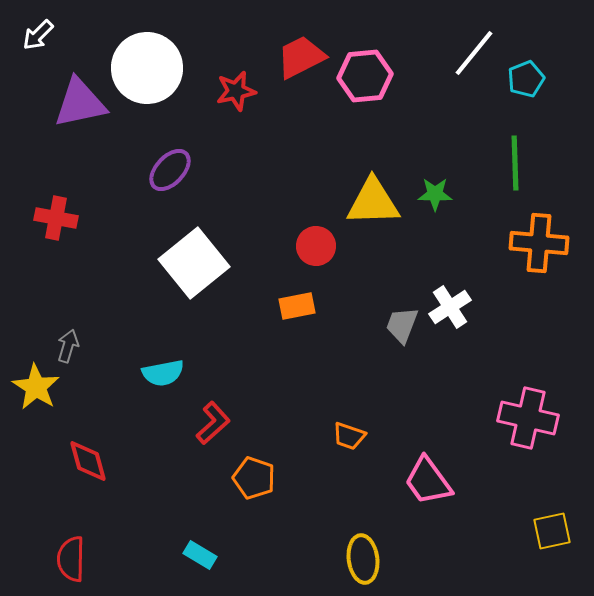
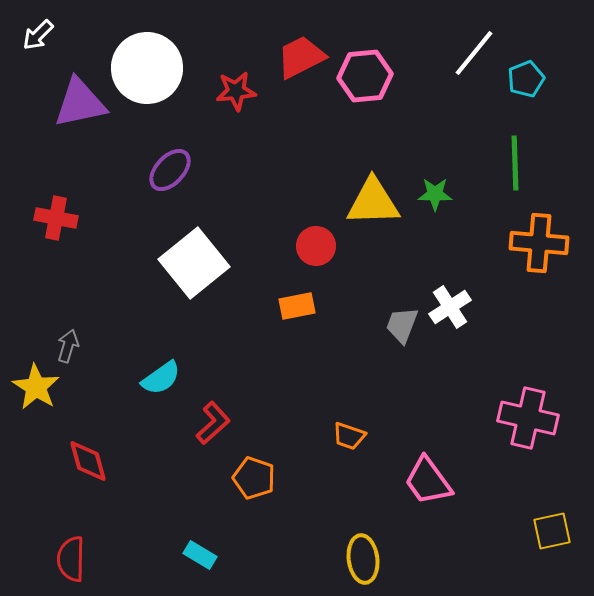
red star: rotated 6 degrees clockwise
cyan semicircle: moved 2 px left, 5 px down; rotated 24 degrees counterclockwise
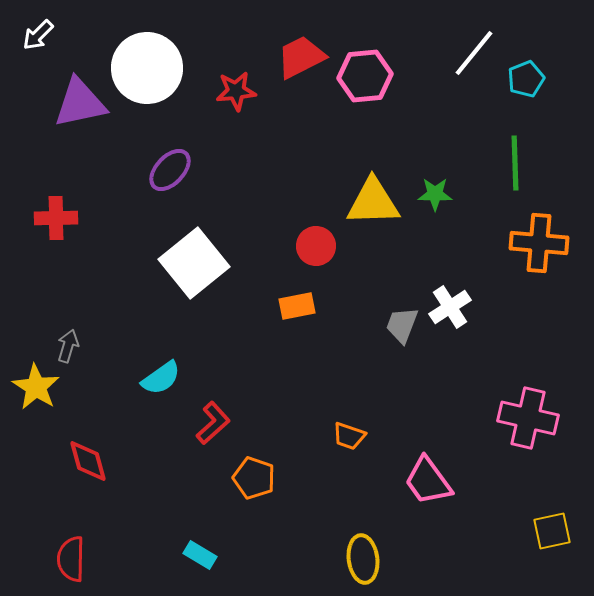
red cross: rotated 12 degrees counterclockwise
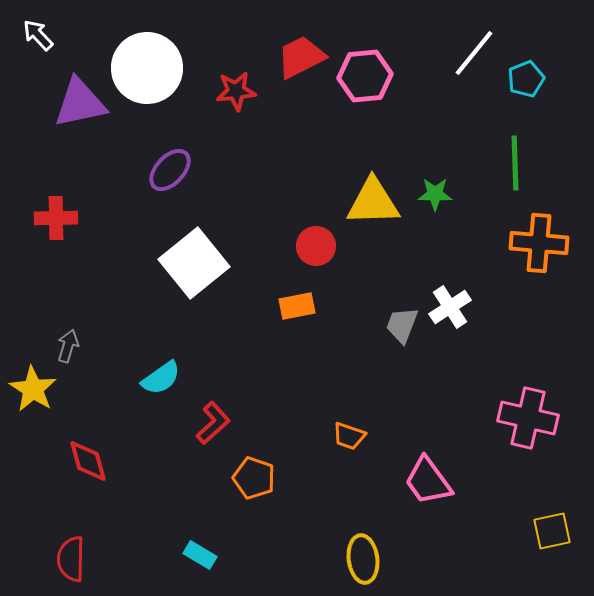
white arrow: rotated 92 degrees clockwise
yellow star: moved 3 px left, 2 px down
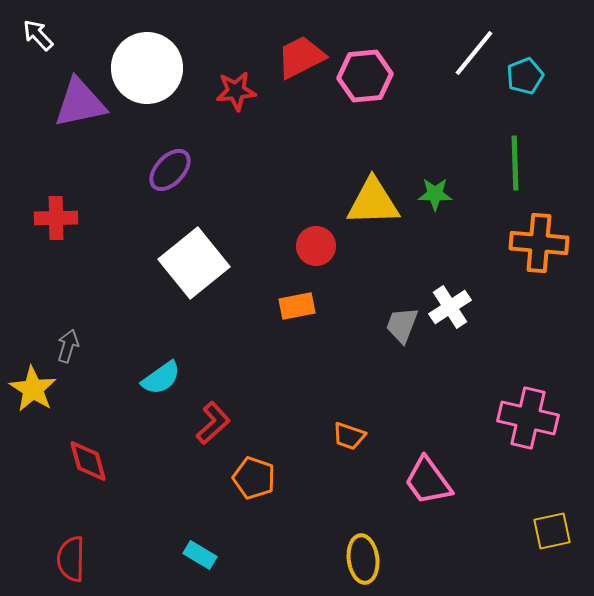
cyan pentagon: moved 1 px left, 3 px up
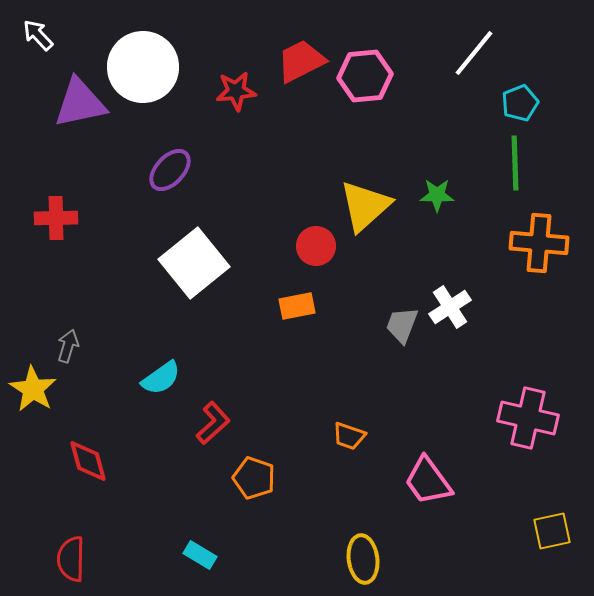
red trapezoid: moved 4 px down
white circle: moved 4 px left, 1 px up
cyan pentagon: moved 5 px left, 27 px down
green star: moved 2 px right, 1 px down
yellow triangle: moved 8 px left, 4 px down; rotated 40 degrees counterclockwise
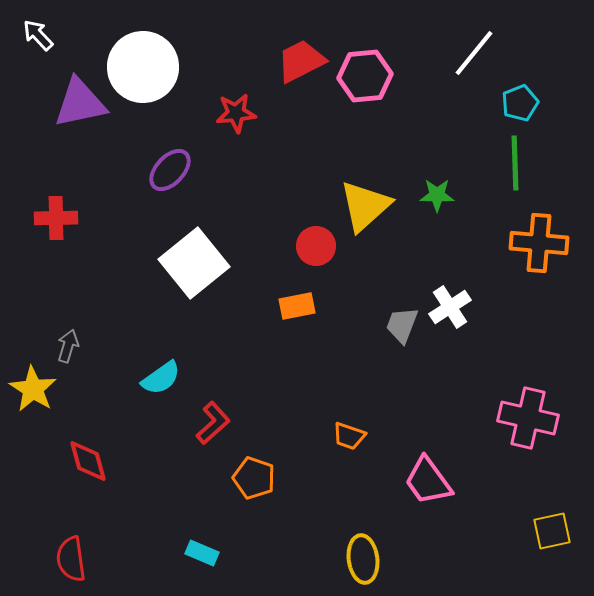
red star: moved 22 px down
cyan rectangle: moved 2 px right, 2 px up; rotated 8 degrees counterclockwise
red semicircle: rotated 9 degrees counterclockwise
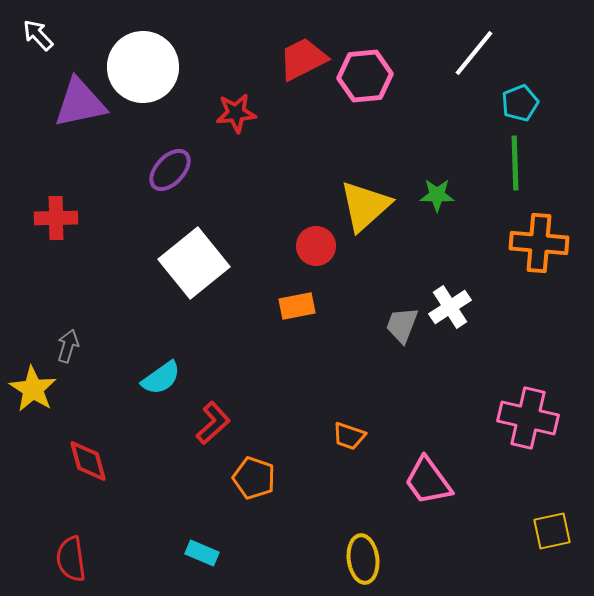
red trapezoid: moved 2 px right, 2 px up
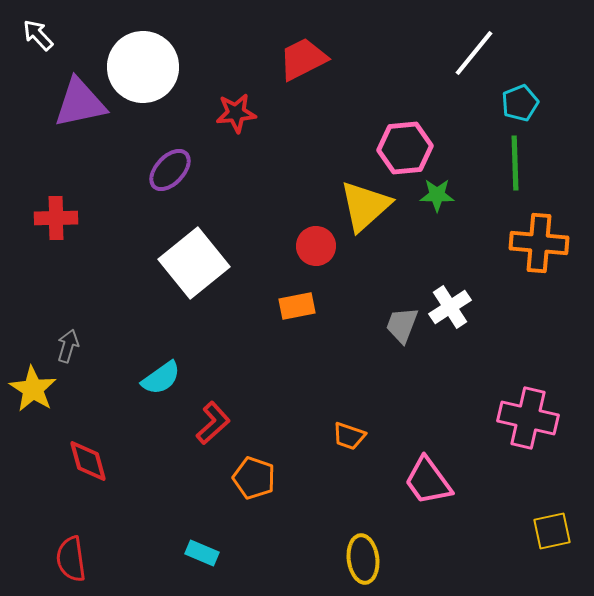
pink hexagon: moved 40 px right, 72 px down
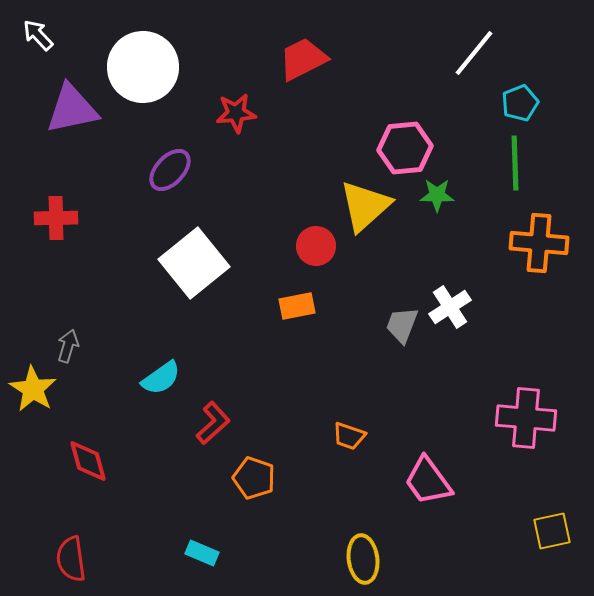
purple triangle: moved 8 px left, 6 px down
pink cross: moved 2 px left; rotated 8 degrees counterclockwise
